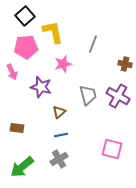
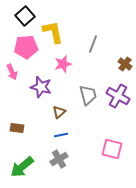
brown cross: rotated 24 degrees clockwise
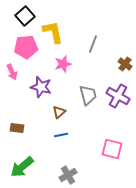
gray cross: moved 9 px right, 16 px down
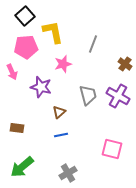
gray cross: moved 2 px up
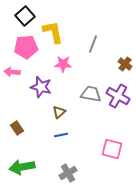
pink star: rotated 18 degrees clockwise
pink arrow: rotated 119 degrees clockwise
gray trapezoid: moved 3 px right, 1 px up; rotated 65 degrees counterclockwise
brown rectangle: rotated 48 degrees clockwise
green arrow: rotated 30 degrees clockwise
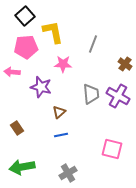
gray trapezoid: rotated 75 degrees clockwise
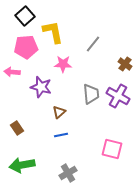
gray line: rotated 18 degrees clockwise
green arrow: moved 2 px up
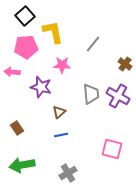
pink star: moved 1 px left, 1 px down
